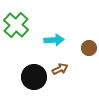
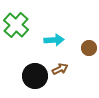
black circle: moved 1 px right, 1 px up
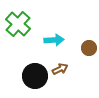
green cross: moved 2 px right, 1 px up
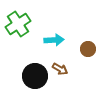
green cross: rotated 15 degrees clockwise
brown circle: moved 1 px left, 1 px down
brown arrow: rotated 56 degrees clockwise
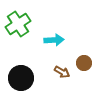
brown circle: moved 4 px left, 14 px down
brown arrow: moved 2 px right, 3 px down
black circle: moved 14 px left, 2 px down
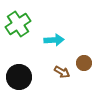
black circle: moved 2 px left, 1 px up
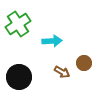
cyan arrow: moved 2 px left, 1 px down
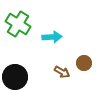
green cross: rotated 25 degrees counterclockwise
cyan arrow: moved 4 px up
black circle: moved 4 px left
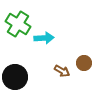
cyan arrow: moved 8 px left, 1 px down
brown arrow: moved 1 px up
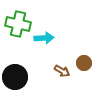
green cross: rotated 20 degrees counterclockwise
